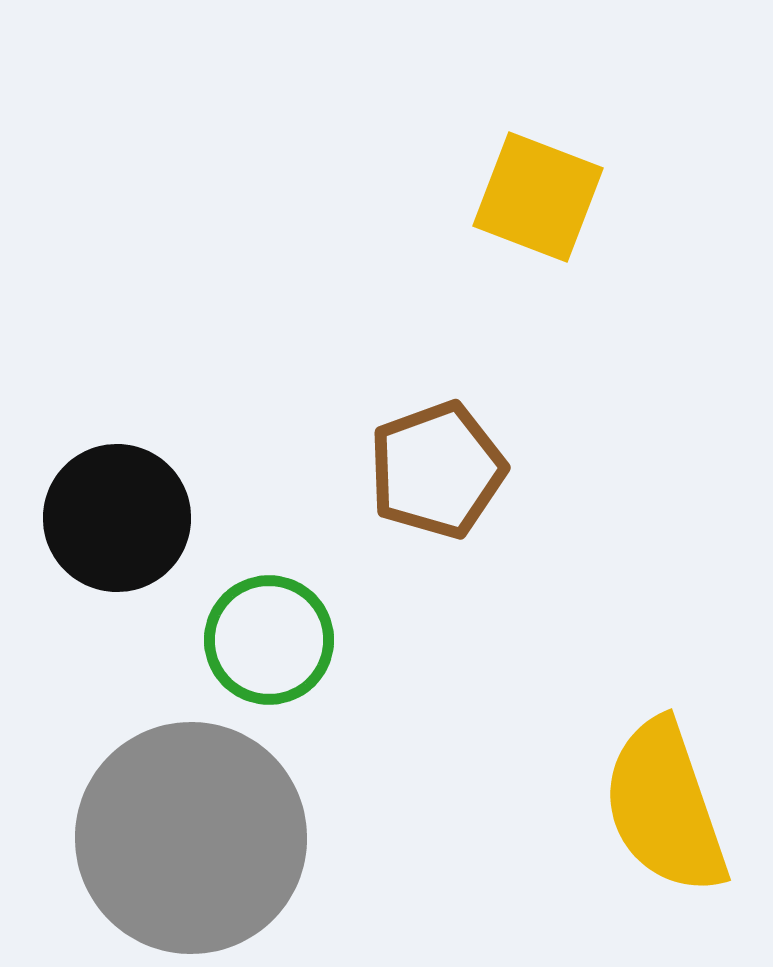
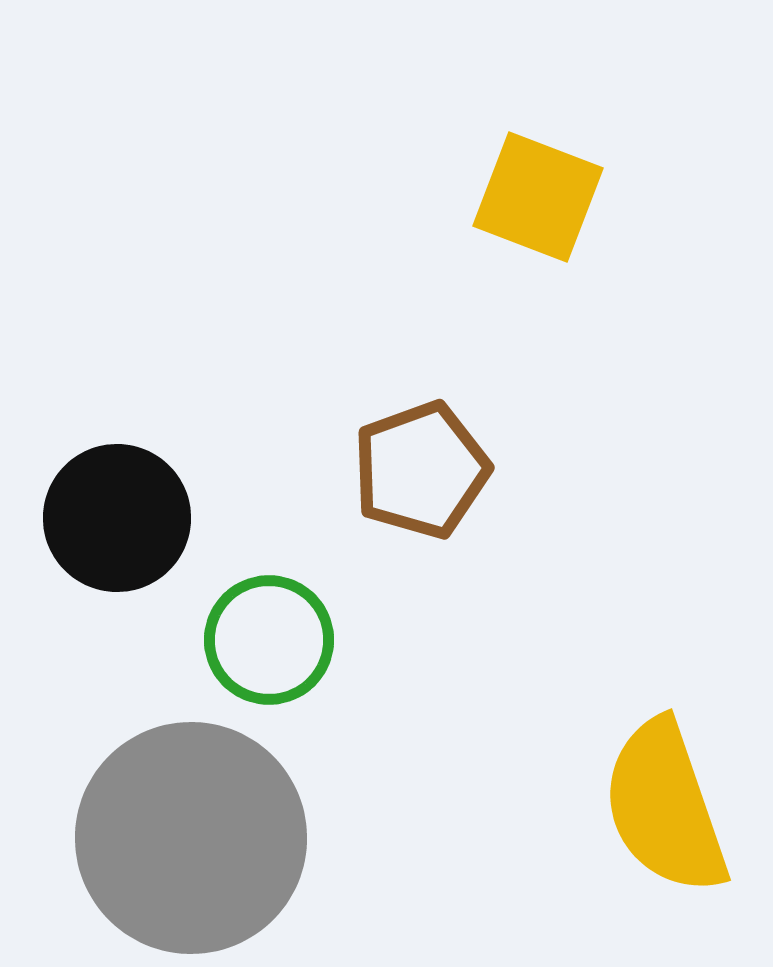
brown pentagon: moved 16 px left
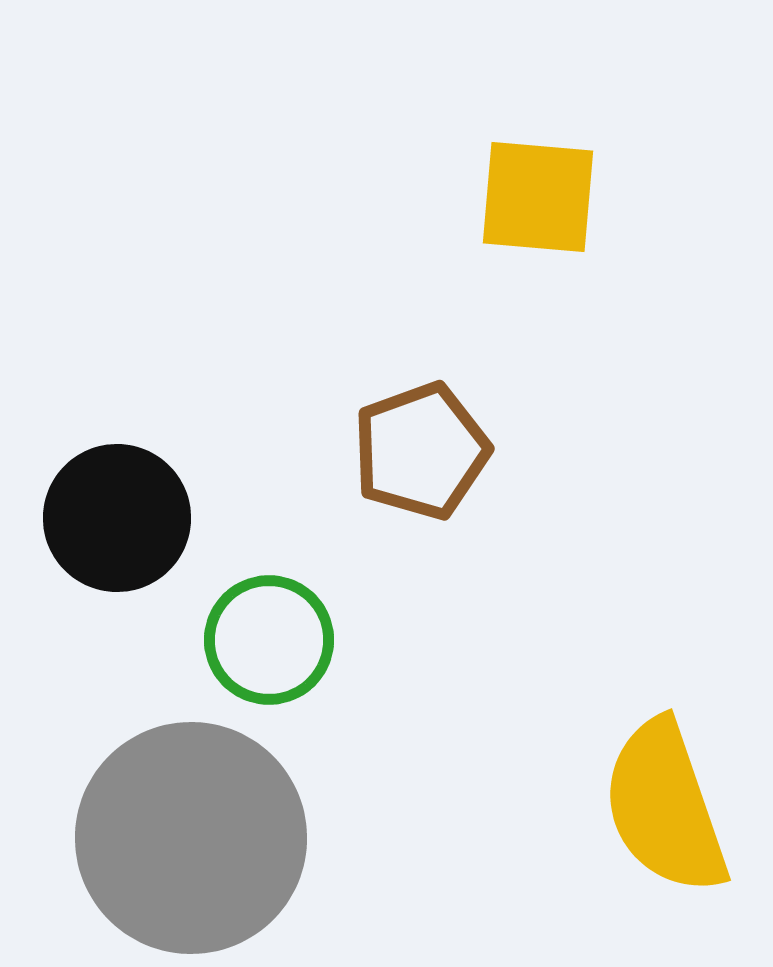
yellow square: rotated 16 degrees counterclockwise
brown pentagon: moved 19 px up
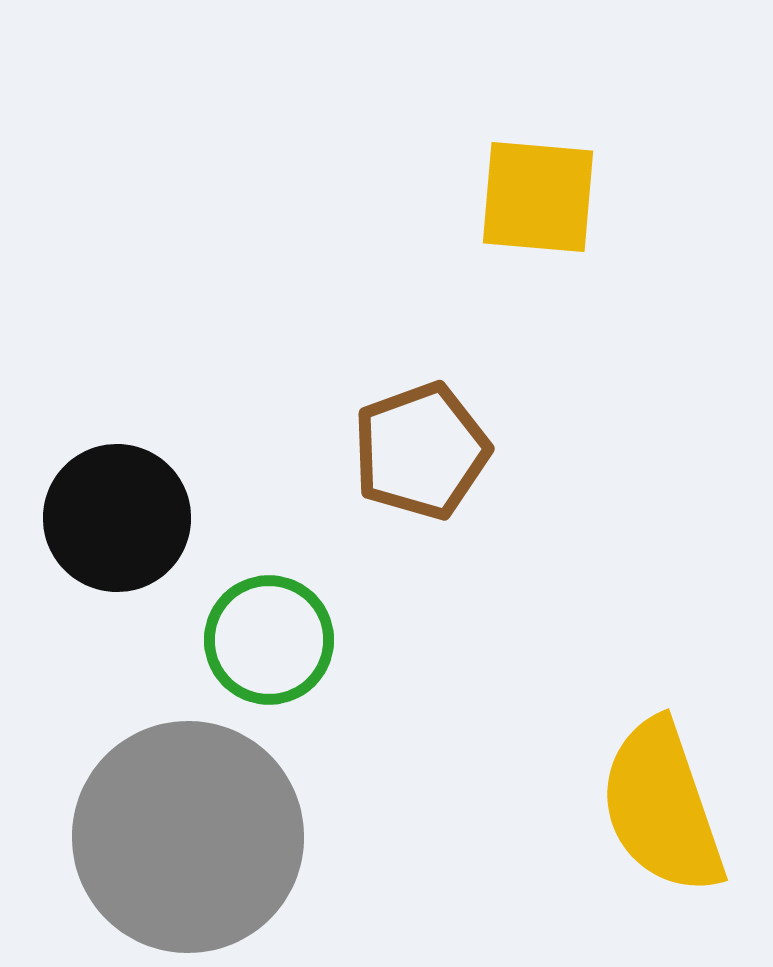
yellow semicircle: moved 3 px left
gray circle: moved 3 px left, 1 px up
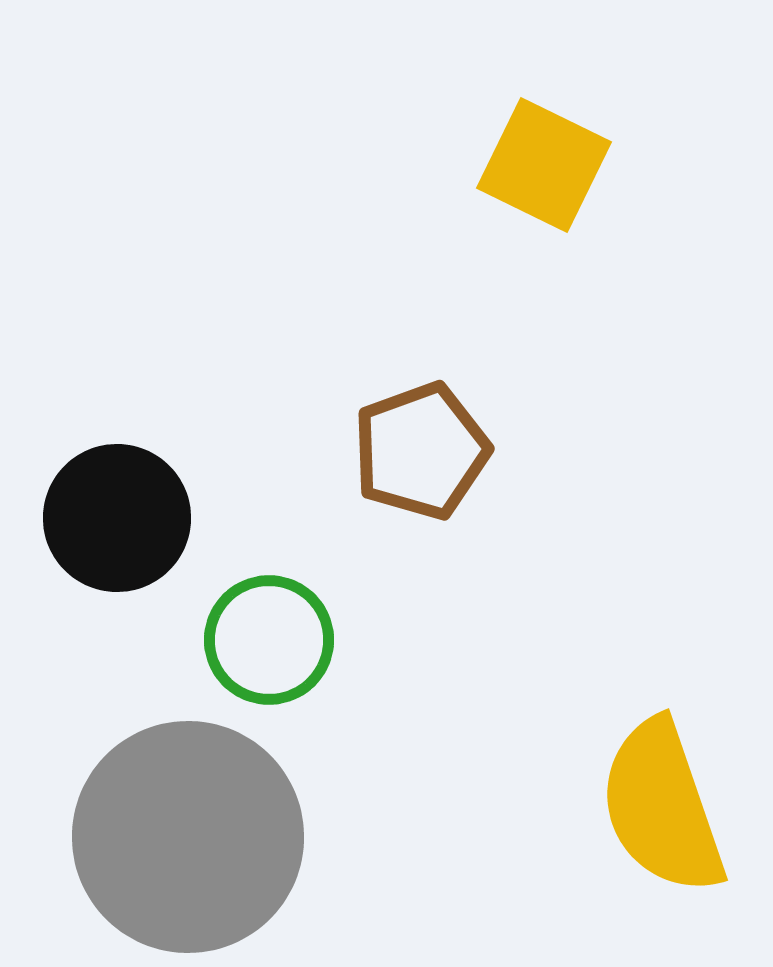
yellow square: moved 6 px right, 32 px up; rotated 21 degrees clockwise
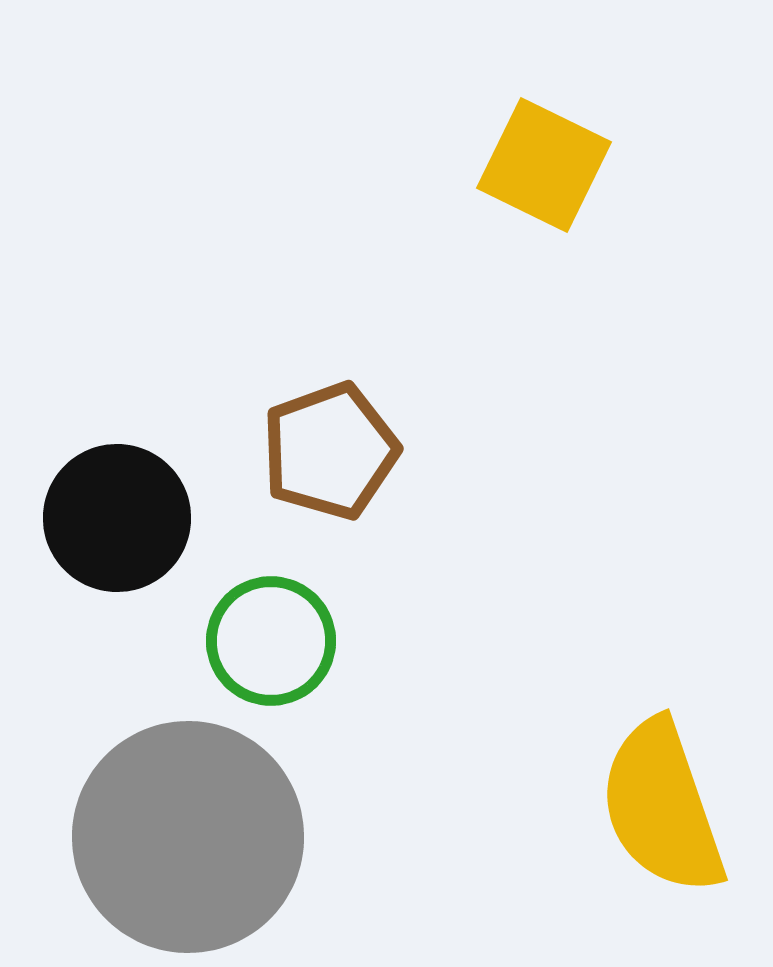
brown pentagon: moved 91 px left
green circle: moved 2 px right, 1 px down
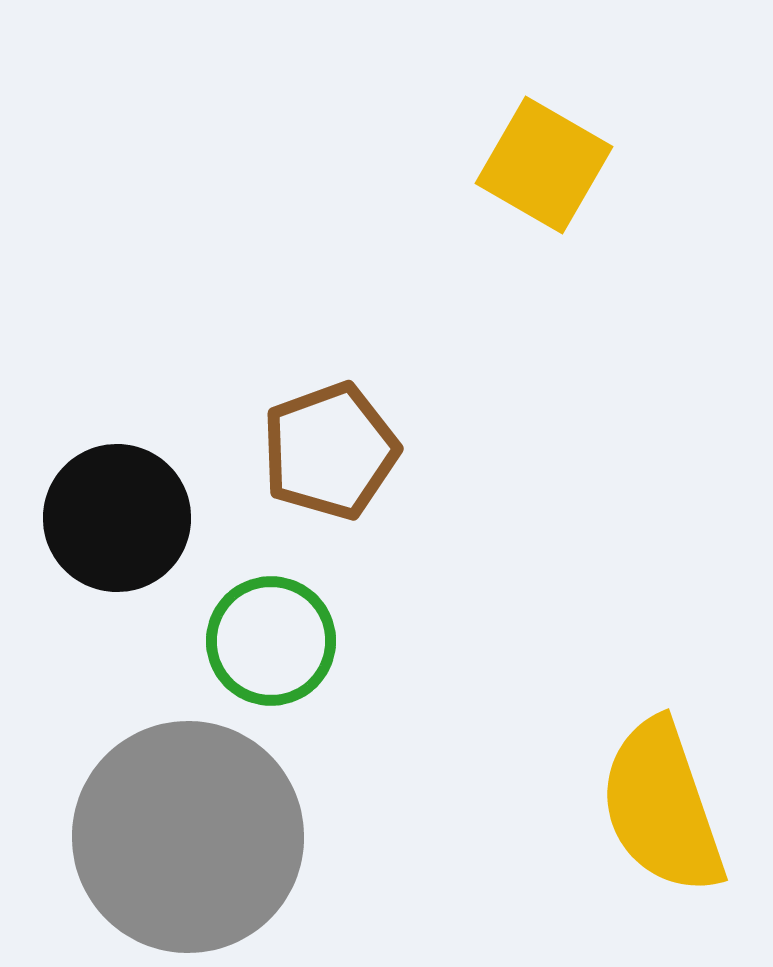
yellow square: rotated 4 degrees clockwise
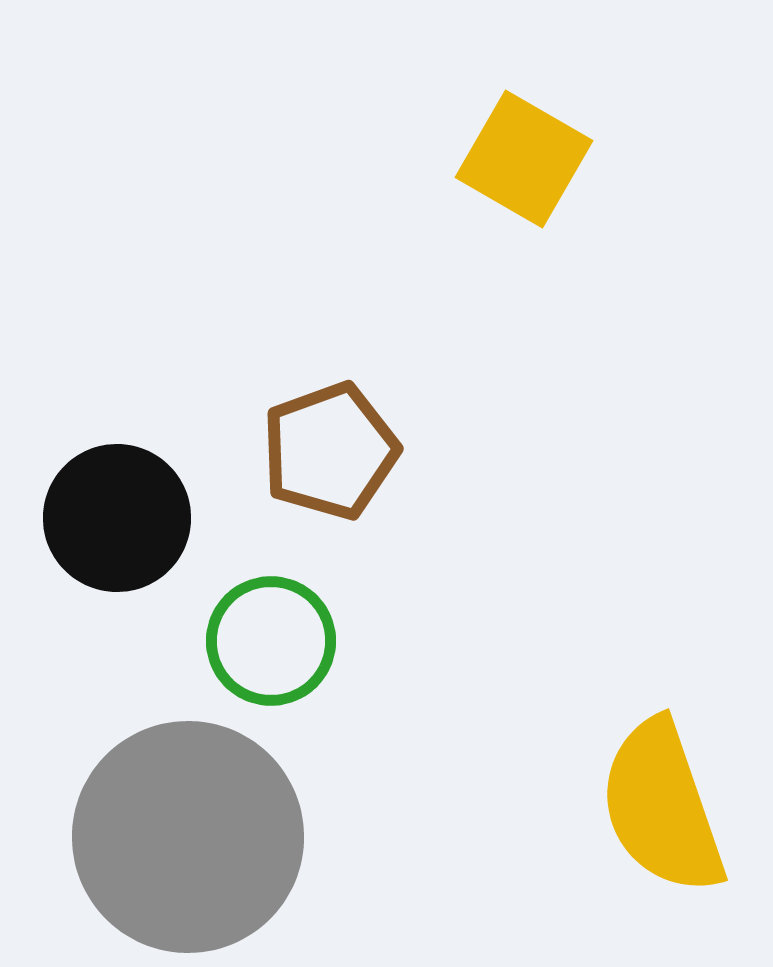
yellow square: moved 20 px left, 6 px up
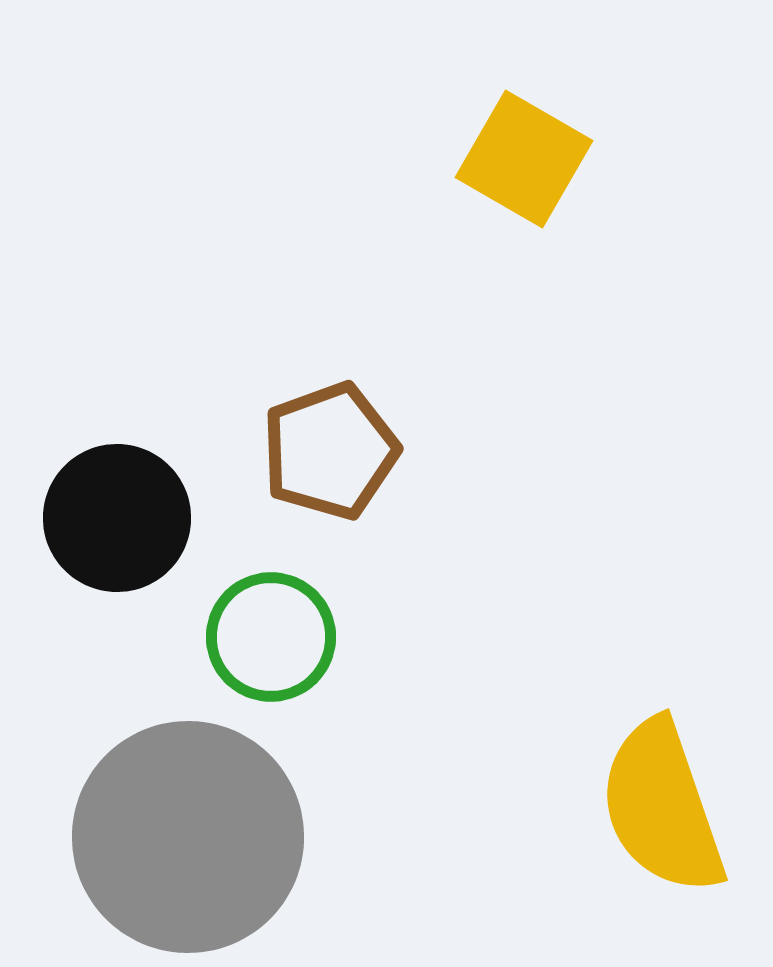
green circle: moved 4 px up
